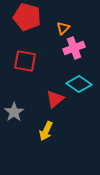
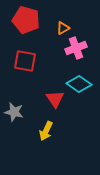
red pentagon: moved 1 px left, 3 px down
orange triangle: rotated 16 degrees clockwise
pink cross: moved 2 px right
red triangle: rotated 24 degrees counterclockwise
gray star: rotated 24 degrees counterclockwise
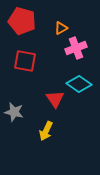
red pentagon: moved 4 px left, 1 px down
orange triangle: moved 2 px left
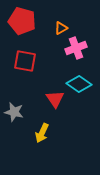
yellow arrow: moved 4 px left, 2 px down
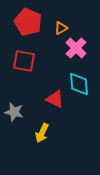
red pentagon: moved 6 px right, 1 px down; rotated 8 degrees clockwise
pink cross: rotated 25 degrees counterclockwise
red square: moved 1 px left
cyan diamond: rotated 50 degrees clockwise
red triangle: rotated 30 degrees counterclockwise
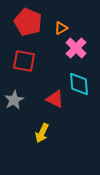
gray star: moved 12 px up; rotated 30 degrees clockwise
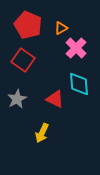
red pentagon: moved 3 px down
red square: moved 1 px left, 1 px up; rotated 25 degrees clockwise
gray star: moved 3 px right, 1 px up
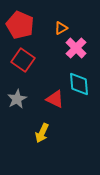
red pentagon: moved 8 px left
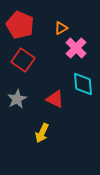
cyan diamond: moved 4 px right
